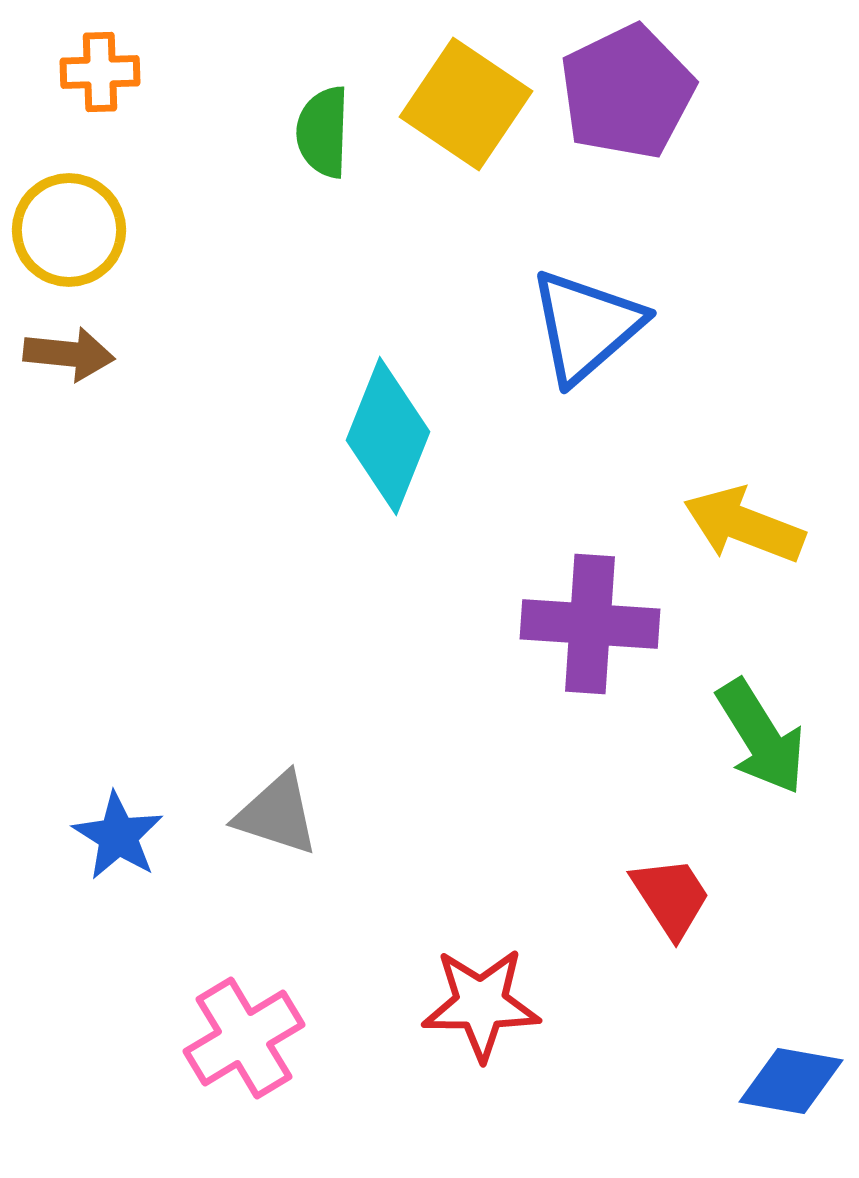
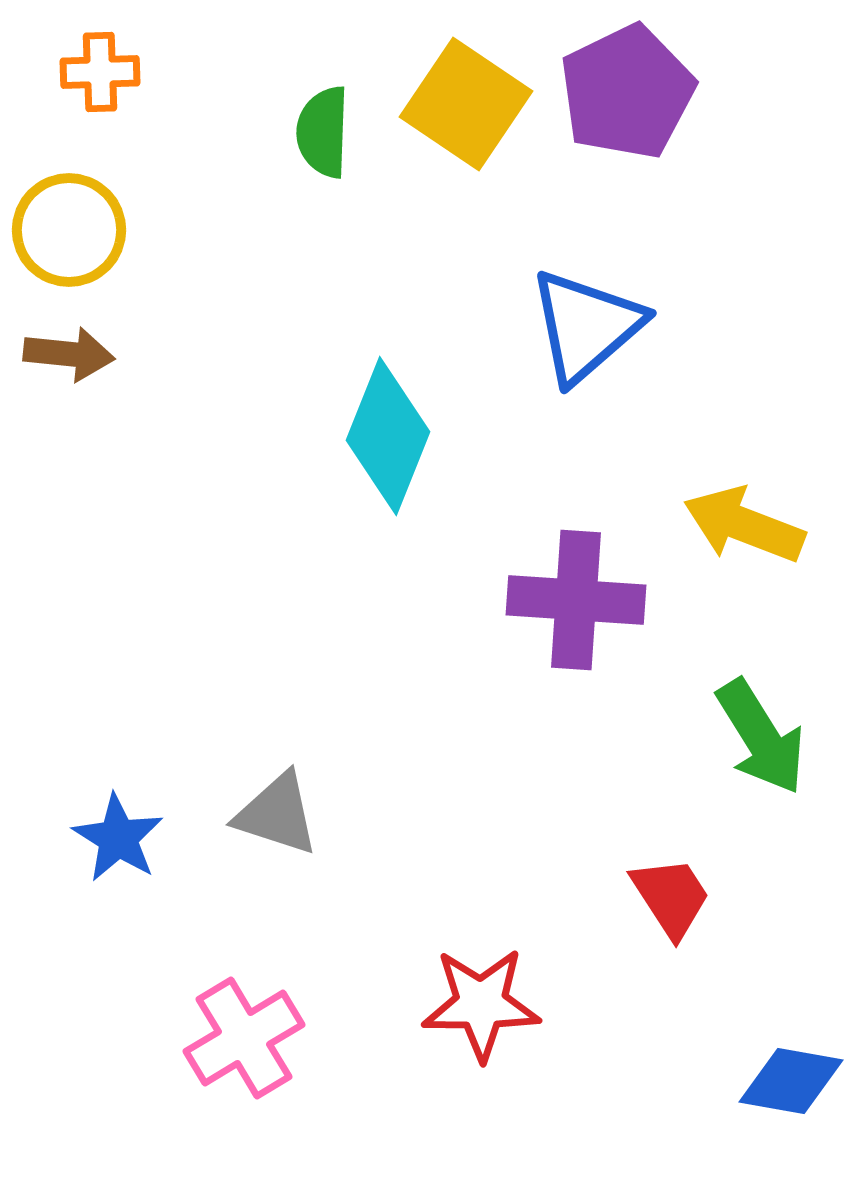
purple cross: moved 14 px left, 24 px up
blue star: moved 2 px down
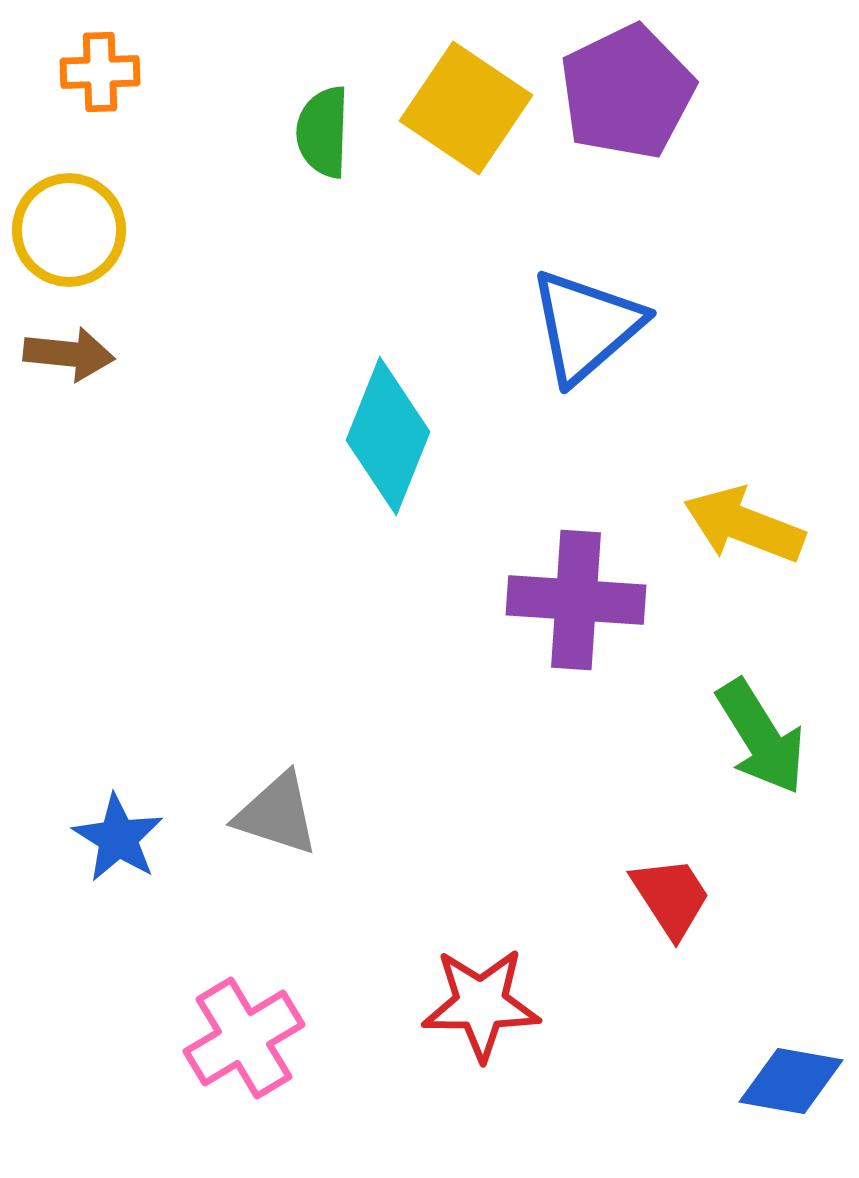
yellow square: moved 4 px down
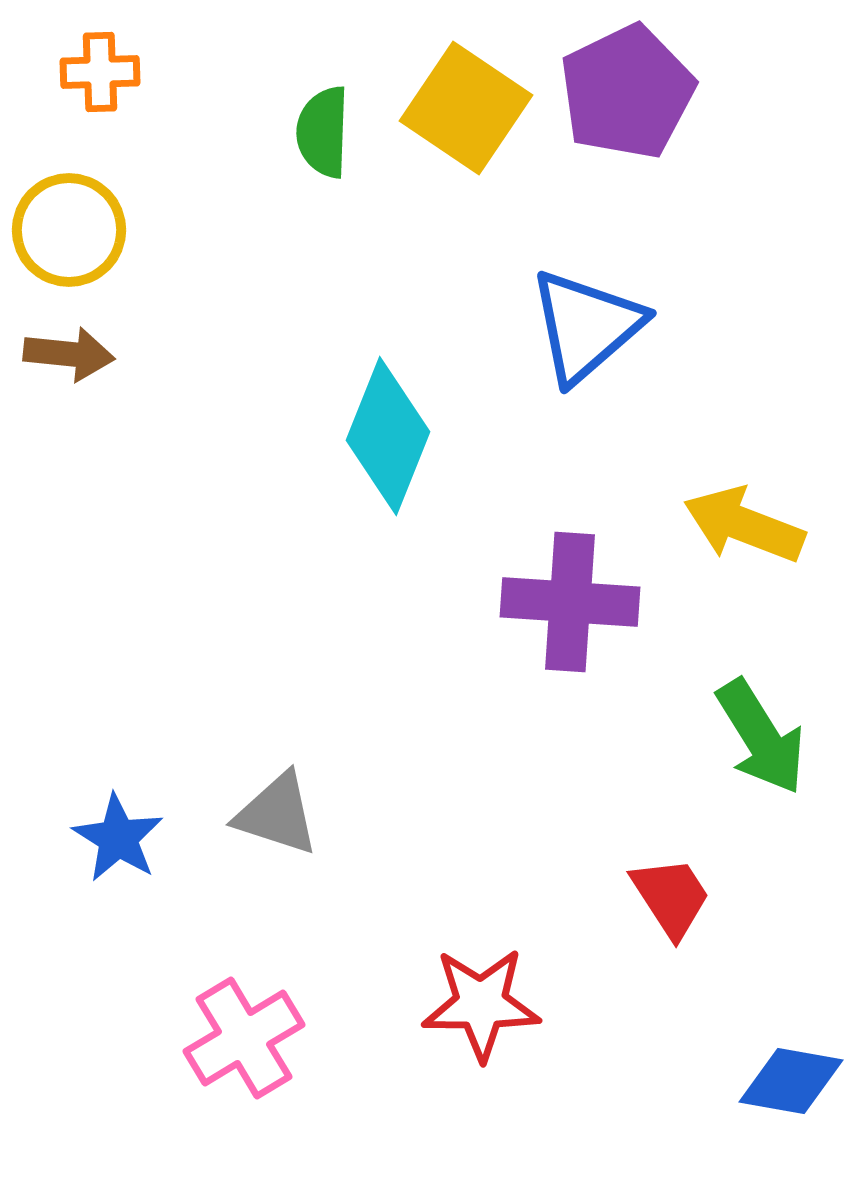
purple cross: moved 6 px left, 2 px down
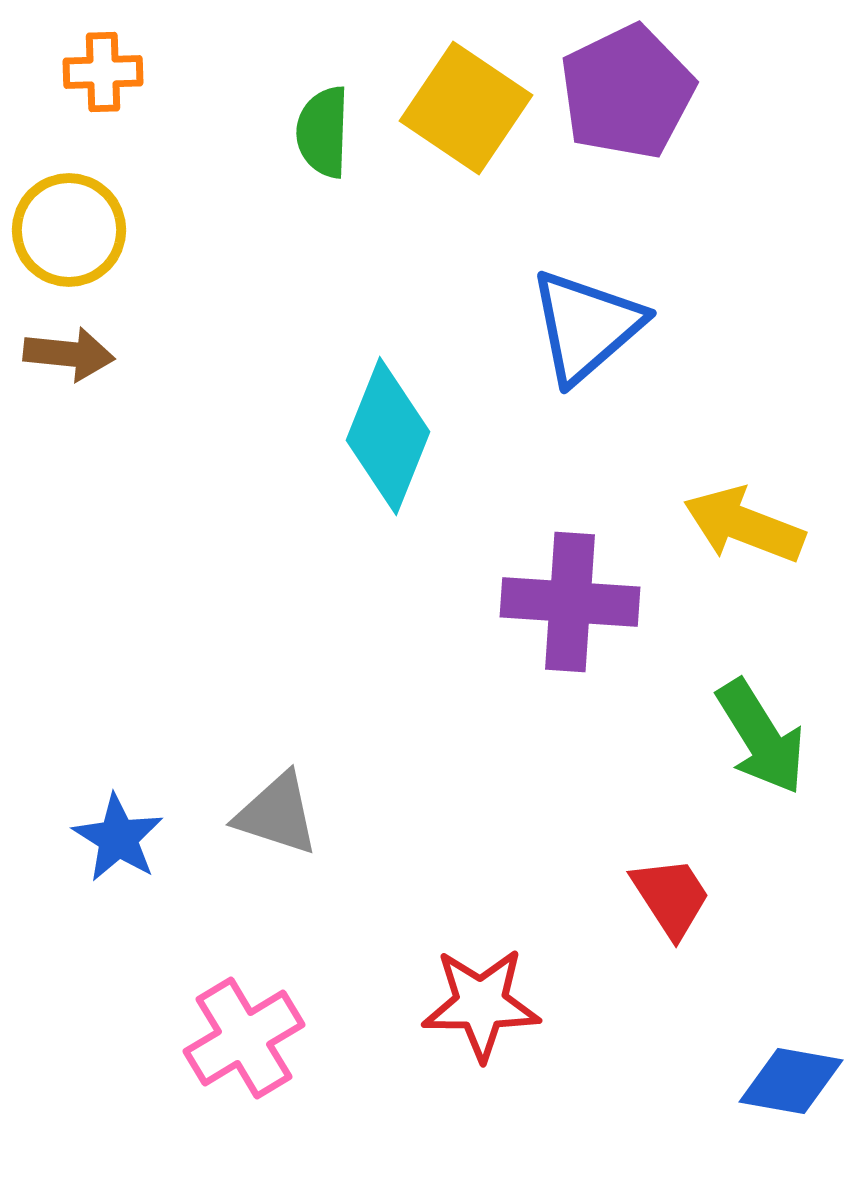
orange cross: moved 3 px right
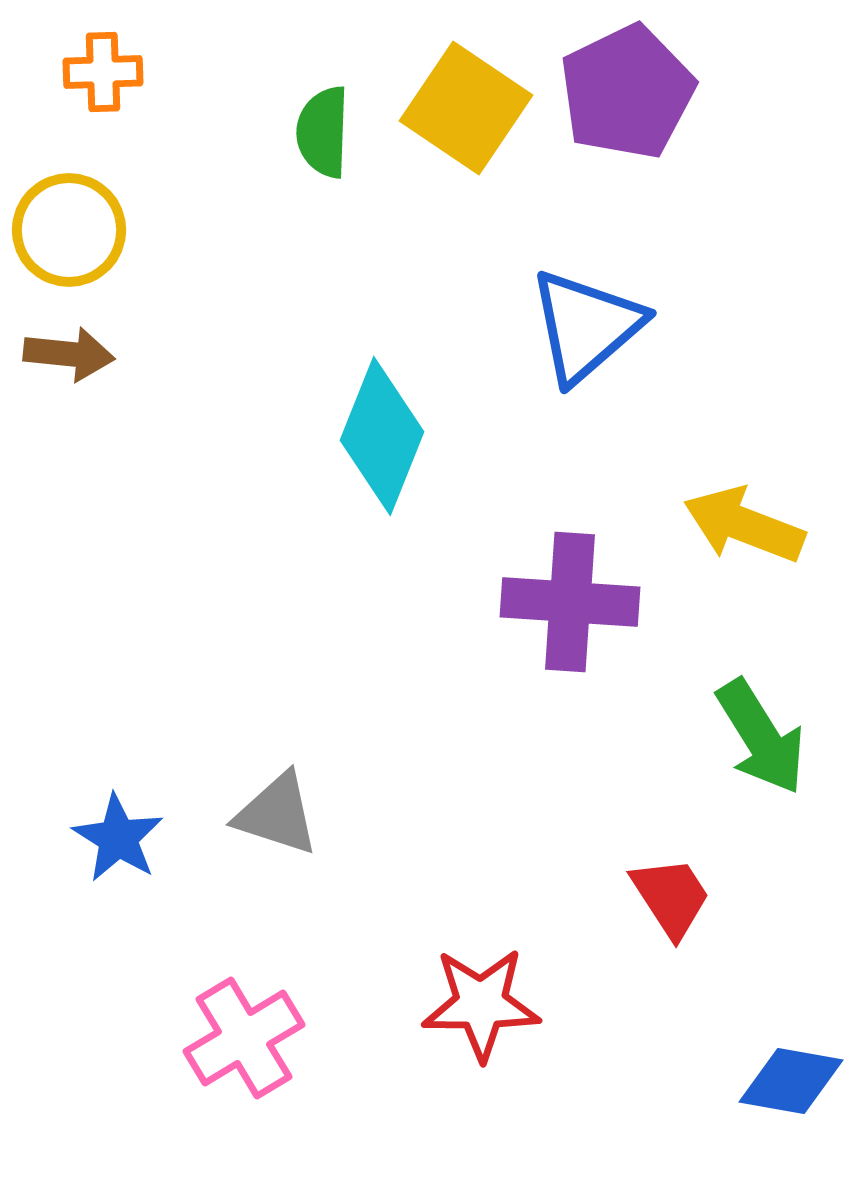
cyan diamond: moved 6 px left
